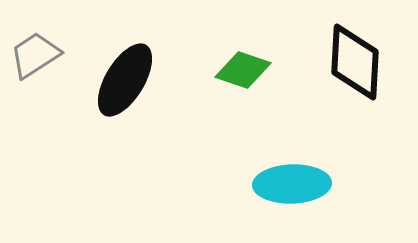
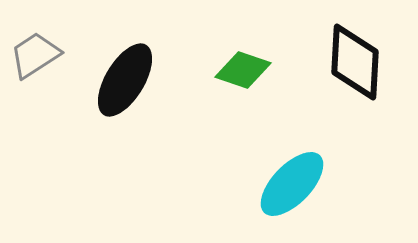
cyan ellipse: rotated 44 degrees counterclockwise
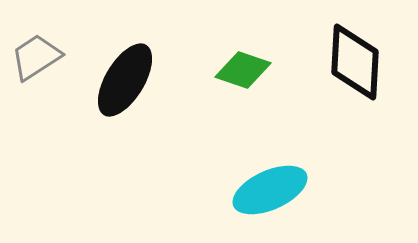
gray trapezoid: moved 1 px right, 2 px down
cyan ellipse: moved 22 px left, 6 px down; rotated 22 degrees clockwise
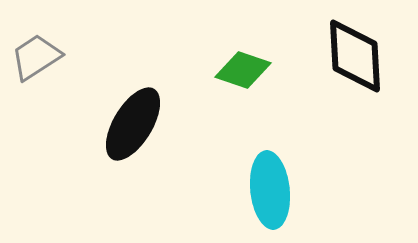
black diamond: moved 6 px up; rotated 6 degrees counterclockwise
black ellipse: moved 8 px right, 44 px down
cyan ellipse: rotated 72 degrees counterclockwise
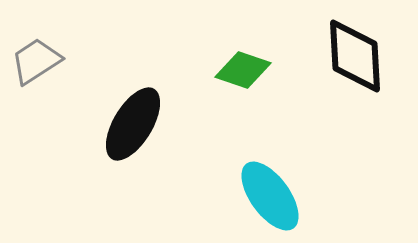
gray trapezoid: moved 4 px down
cyan ellipse: moved 6 px down; rotated 30 degrees counterclockwise
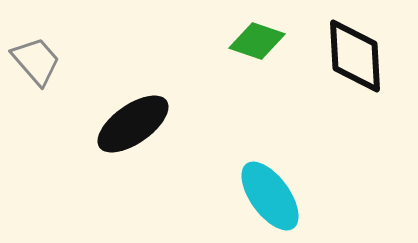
gray trapezoid: rotated 82 degrees clockwise
green diamond: moved 14 px right, 29 px up
black ellipse: rotated 24 degrees clockwise
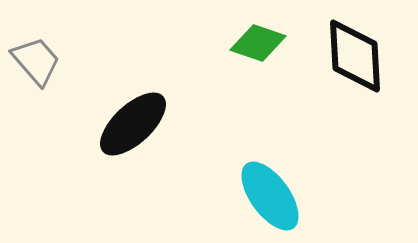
green diamond: moved 1 px right, 2 px down
black ellipse: rotated 8 degrees counterclockwise
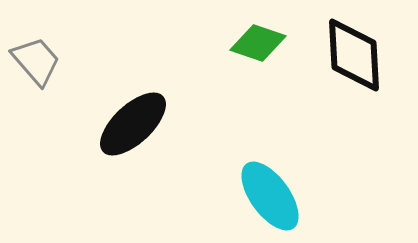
black diamond: moved 1 px left, 1 px up
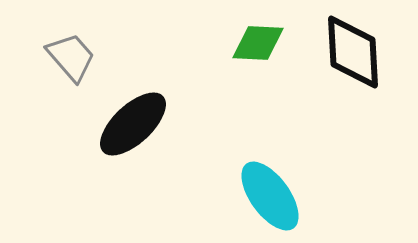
green diamond: rotated 16 degrees counterclockwise
black diamond: moved 1 px left, 3 px up
gray trapezoid: moved 35 px right, 4 px up
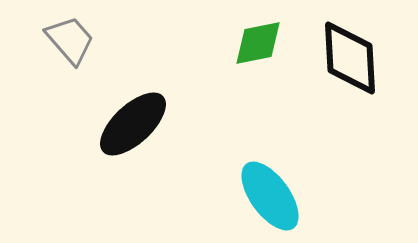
green diamond: rotated 14 degrees counterclockwise
black diamond: moved 3 px left, 6 px down
gray trapezoid: moved 1 px left, 17 px up
